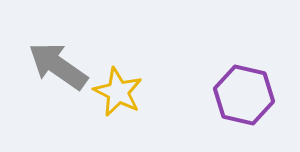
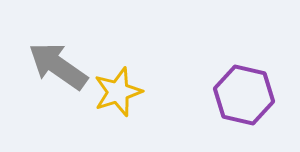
yellow star: rotated 27 degrees clockwise
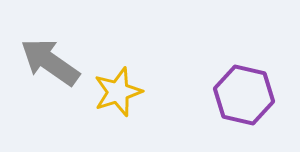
gray arrow: moved 8 px left, 4 px up
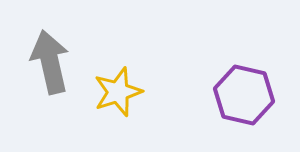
gray arrow: rotated 42 degrees clockwise
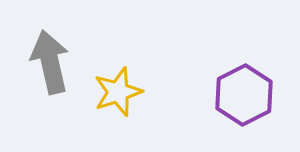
purple hexagon: rotated 20 degrees clockwise
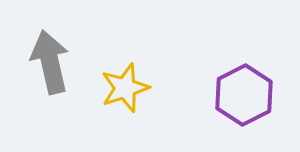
yellow star: moved 7 px right, 4 px up
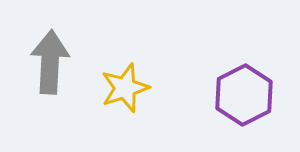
gray arrow: rotated 16 degrees clockwise
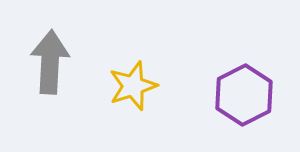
yellow star: moved 8 px right, 2 px up
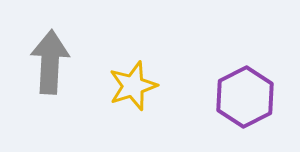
purple hexagon: moved 1 px right, 2 px down
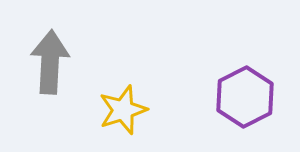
yellow star: moved 10 px left, 24 px down
